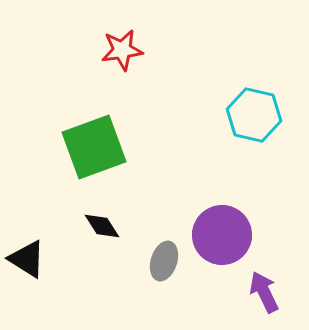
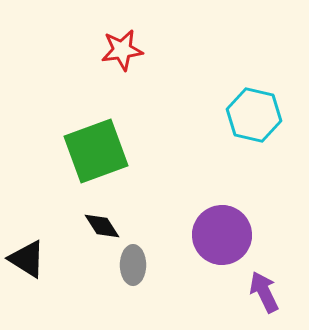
green square: moved 2 px right, 4 px down
gray ellipse: moved 31 px left, 4 px down; rotated 18 degrees counterclockwise
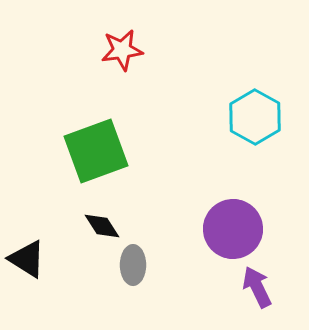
cyan hexagon: moved 1 px right, 2 px down; rotated 16 degrees clockwise
purple circle: moved 11 px right, 6 px up
purple arrow: moved 7 px left, 5 px up
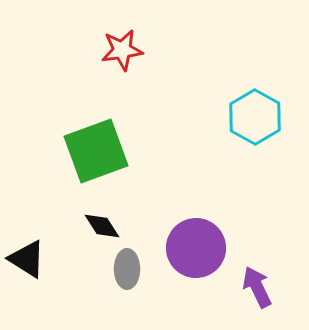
purple circle: moved 37 px left, 19 px down
gray ellipse: moved 6 px left, 4 px down
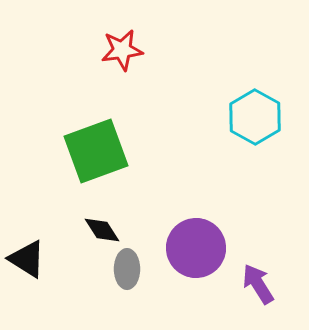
black diamond: moved 4 px down
purple arrow: moved 1 px right, 3 px up; rotated 6 degrees counterclockwise
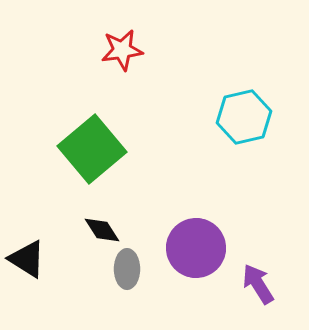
cyan hexagon: moved 11 px left; rotated 18 degrees clockwise
green square: moved 4 px left, 2 px up; rotated 20 degrees counterclockwise
